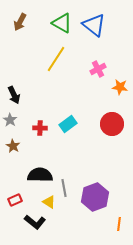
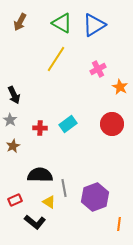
blue triangle: rotated 50 degrees clockwise
orange star: rotated 21 degrees clockwise
brown star: rotated 16 degrees clockwise
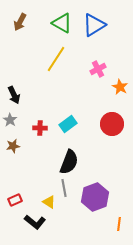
brown star: rotated 16 degrees clockwise
black semicircle: moved 29 px right, 13 px up; rotated 110 degrees clockwise
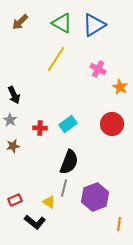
brown arrow: rotated 18 degrees clockwise
pink cross: rotated 35 degrees counterclockwise
gray line: rotated 24 degrees clockwise
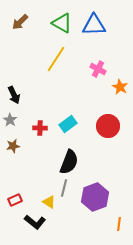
blue triangle: rotated 30 degrees clockwise
red circle: moved 4 px left, 2 px down
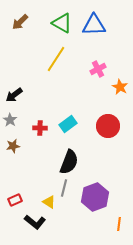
pink cross: rotated 35 degrees clockwise
black arrow: rotated 78 degrees clockwise
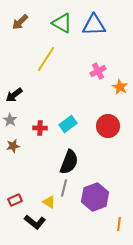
yellow line: moved 10 px left
pink cross: moved 2 px down
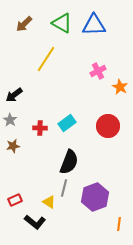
brown arrow: moved 4 px right, 2 px down
cyan rectangle: moved 1 px left, 1 px up
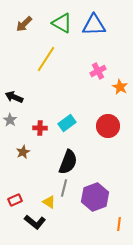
black arrow: moved 2 px down; rotated 60 degrees clockwise
brown star: moved 10 px right, 6 px down; rotated 16 degrees counterclockwise
black semicircle: moved 1 px left
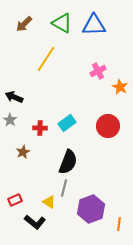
purple hexagon: moved 4 px left, 12 px down
